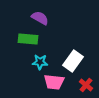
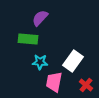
purple semicircle: rotated 78 degrees counterclockwise
pink trapezoid: rotated 95 degrees clockwise
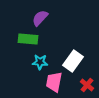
red cross: moved 1 px right
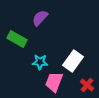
green rectangle: moved 11 px left; rotated 24 degrees clockwise
pink trapezoid: rotated 10 degrees clockwise
